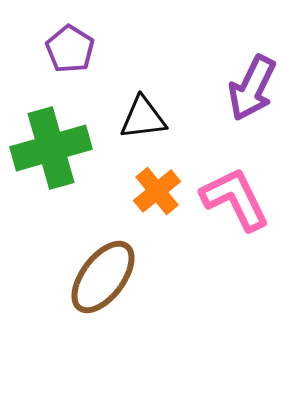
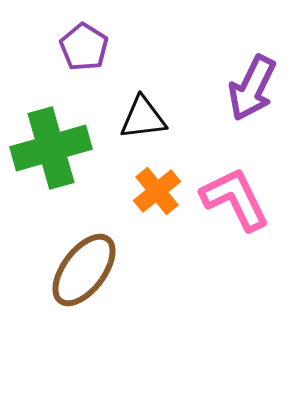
purple pentagon: moved 14 px right, 2 px up
brown ellipse: moved 19 px left, 7 px up
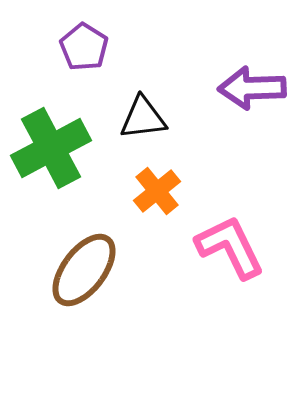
purple arrow: rotated 62 degrees clockwise
green cross: rotated 12 degrees counterclockwise
pink L-shape: moved 5 px left, 48 px down
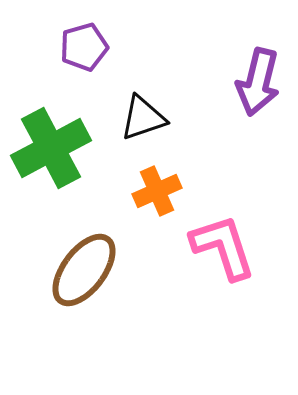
purple pentagon: rotated 24 degrees clockwise
purple arrow: moved 6 px right, 6 px up; rotated 74 degrees counterclockwise
black triangle: rotated 12 degrees counterclockwise
orange cross: rotated 15 degrees clockwise
pink L-shape: moved 7 px left; rotated 8 degrees clockwise
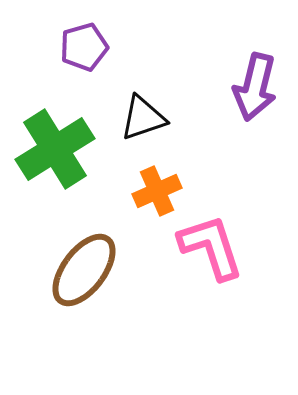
purple arrow: moved 3 px left, 5 px down
green cross: moved 4 px right, 1 px down; rotated 4 degrees counterclockwise
pink L-shape: moved 12 px left
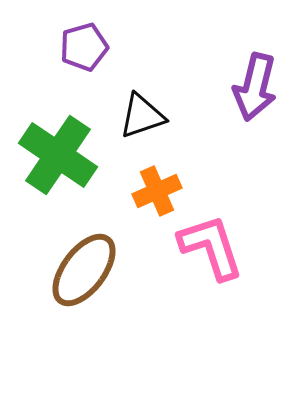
black triangle: moved 1 px left, 2 px up
green cross: moved 3 px right, 6 px down; rotated 24 degrees counterclockwise
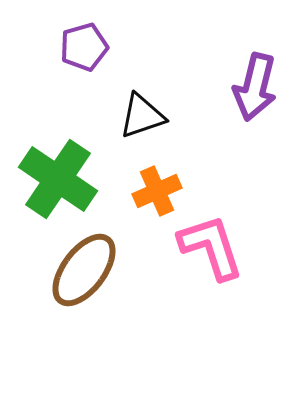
green cross: moved 24 px down
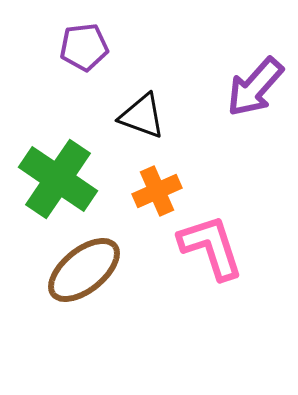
purple pentagon: rotated 9 degrees clockwise
purple arrow: rotated 28 degrees clockwise
black triangle: rotated 39 degrees clockwise
brown ellipse: rotated 14 degrees clockwise
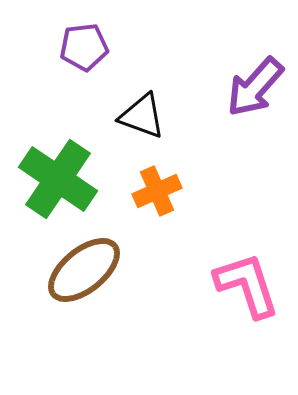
pink L-shape: moved 36 px right, 38 px down
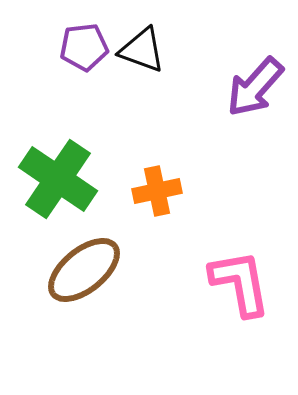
black triangle: moved 66 px up
orange cross: rotated 12 degrees clockwise
pink L-shape: moved 7 px left, 2 px up; rotated 8 degrees clockwise
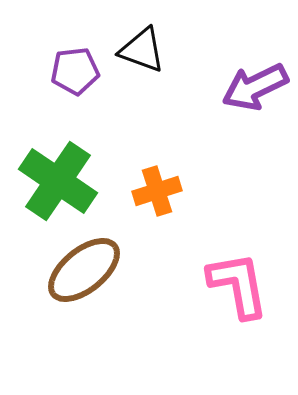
purple pentagon: moved 9 px left, 24 px down
purple arrow: rotated 22 degrees clockwise
green cross: moved 2 px down
orange cross: rotated 6 degrees counterclockwise
pink L-shape: moved 2 px left, 2 px down
